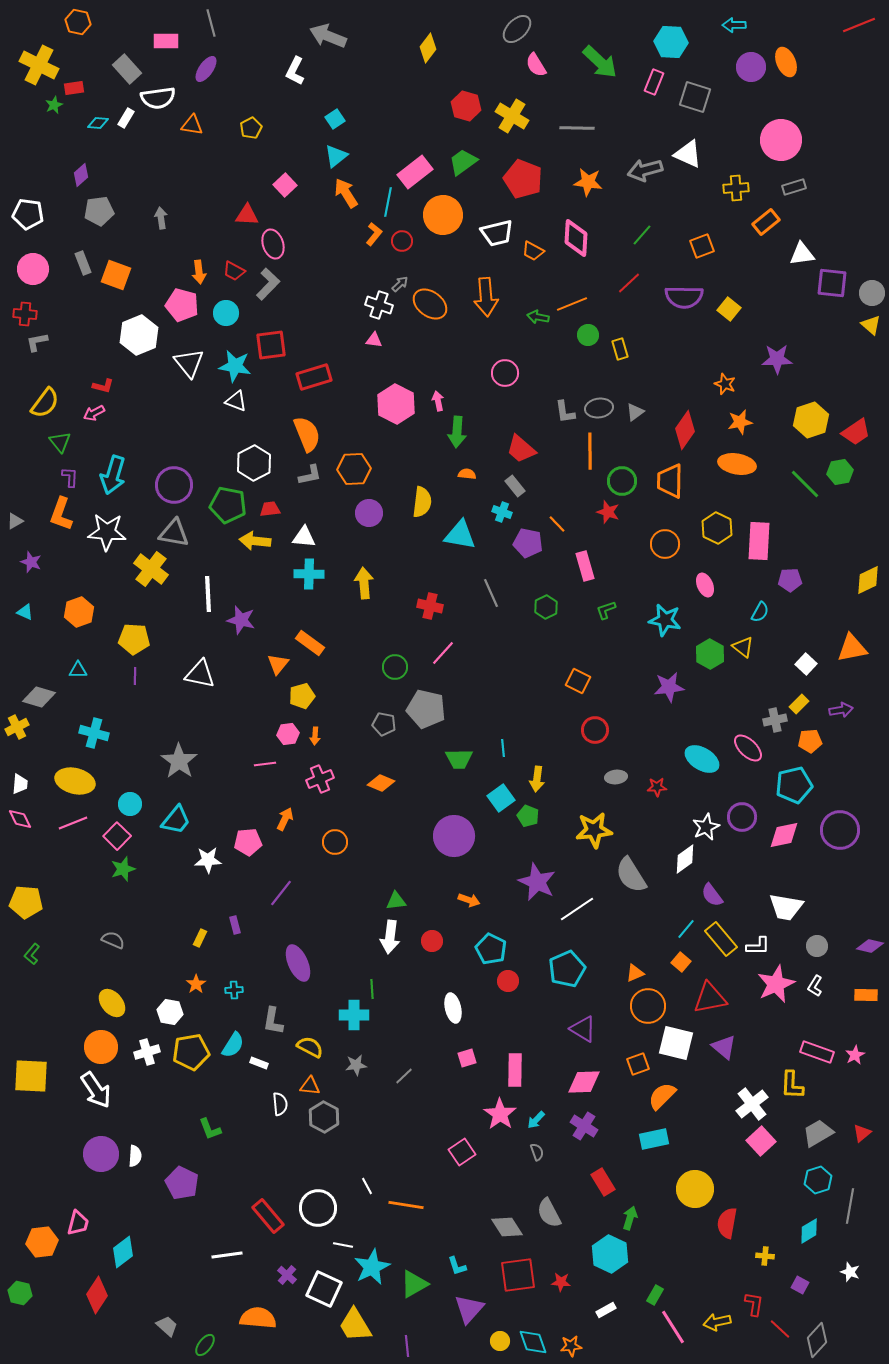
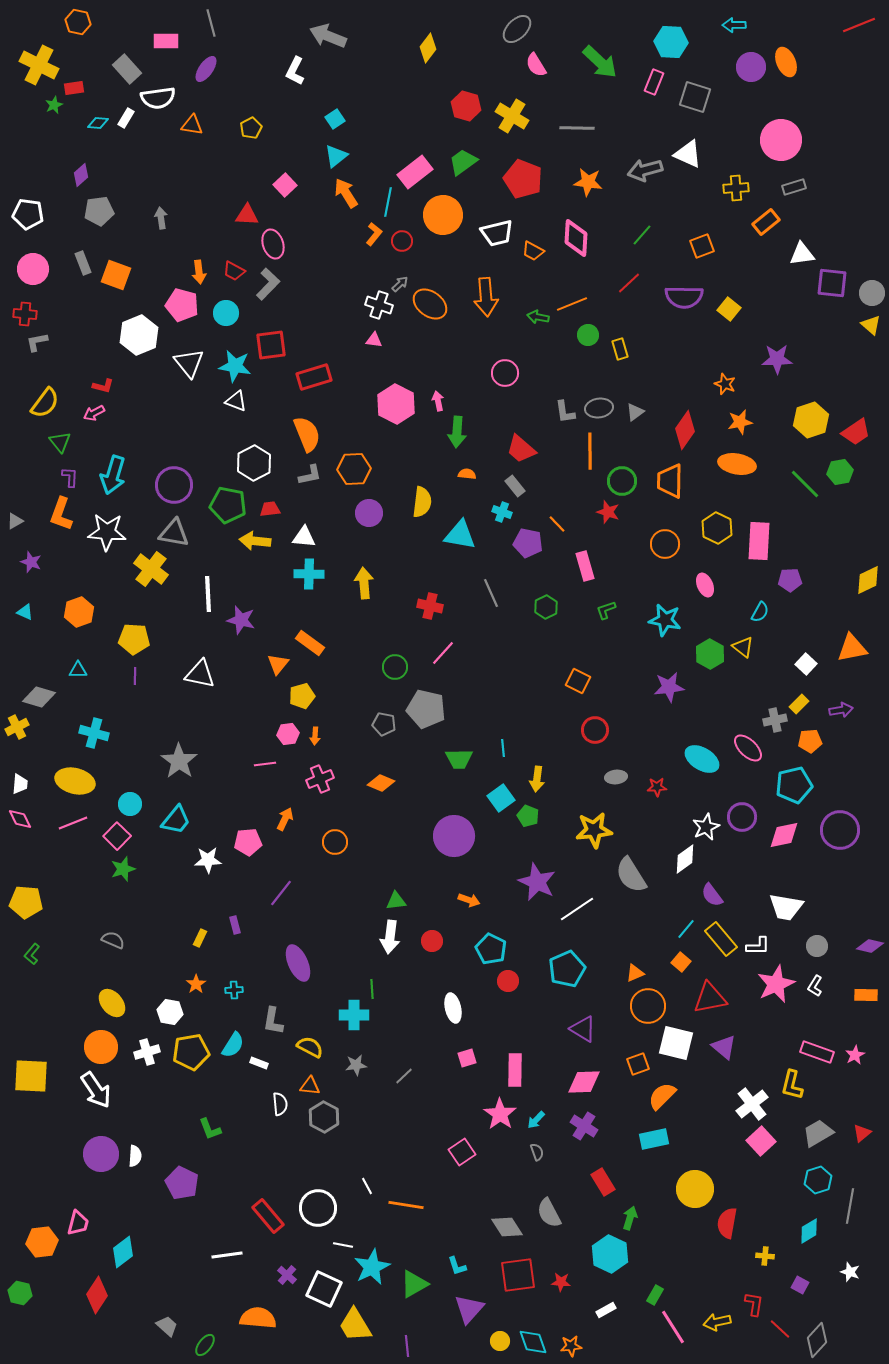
yellow L-shape at (792, 1085): rotated 12 degrees clockwise
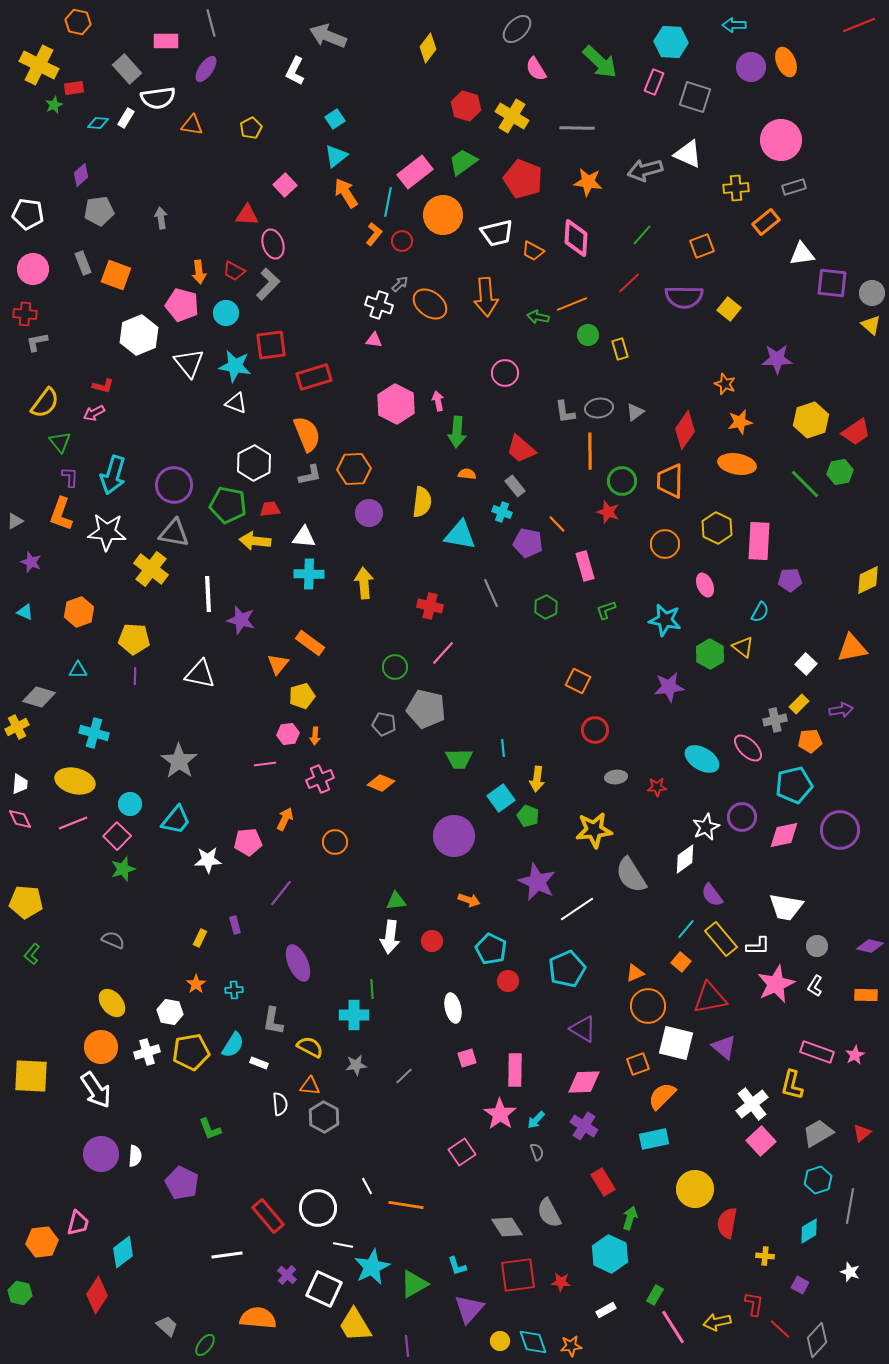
pink semicircle at (536, 65): moved 4 px down
white triangle at (236, 401): moved 2 px down
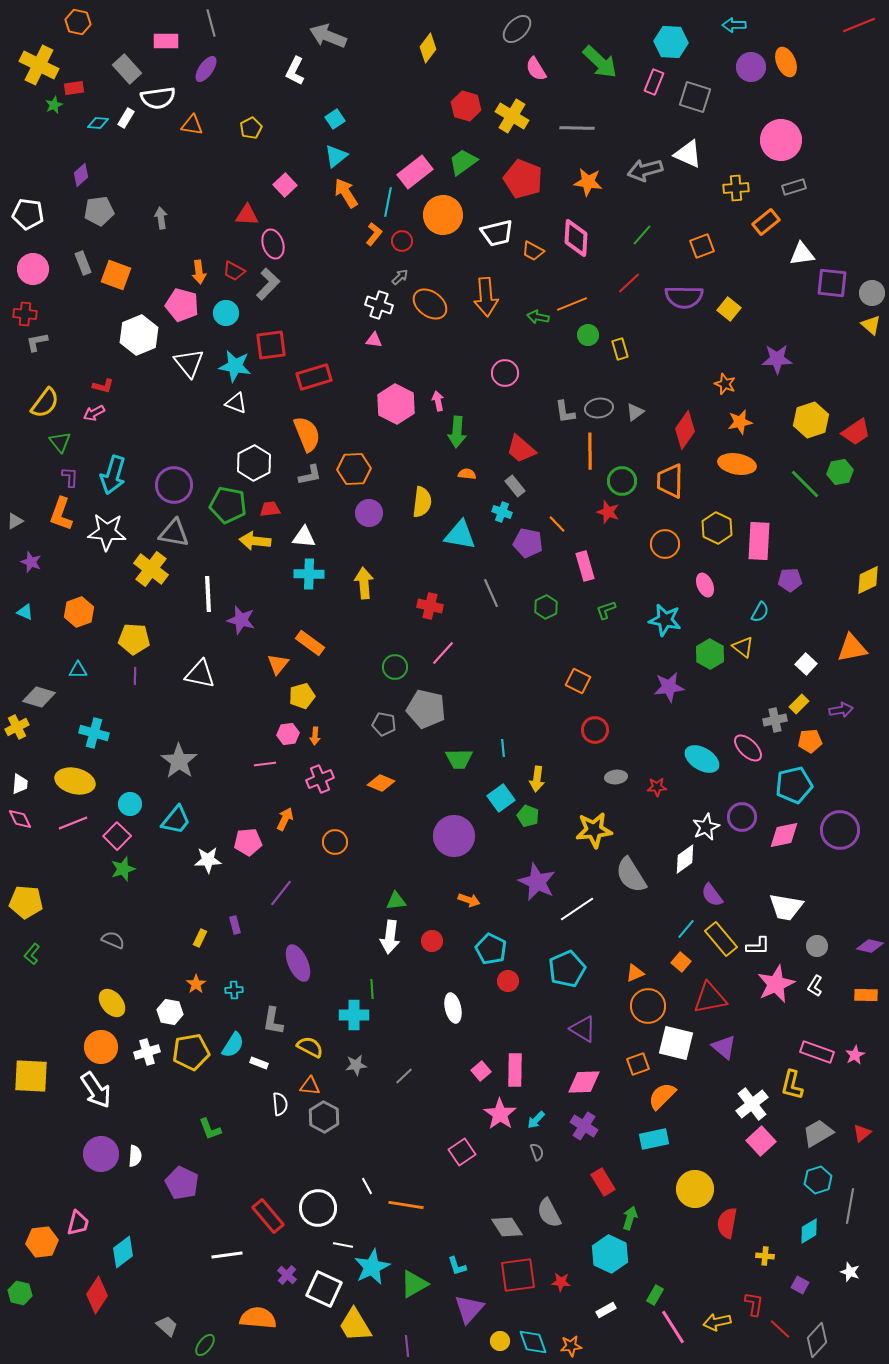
gray arrow at (400, 284): moved 7 px up
pink square at (467, 1058): moved 14 px right, 13 px down; rotated 24 degrees counterclockwise
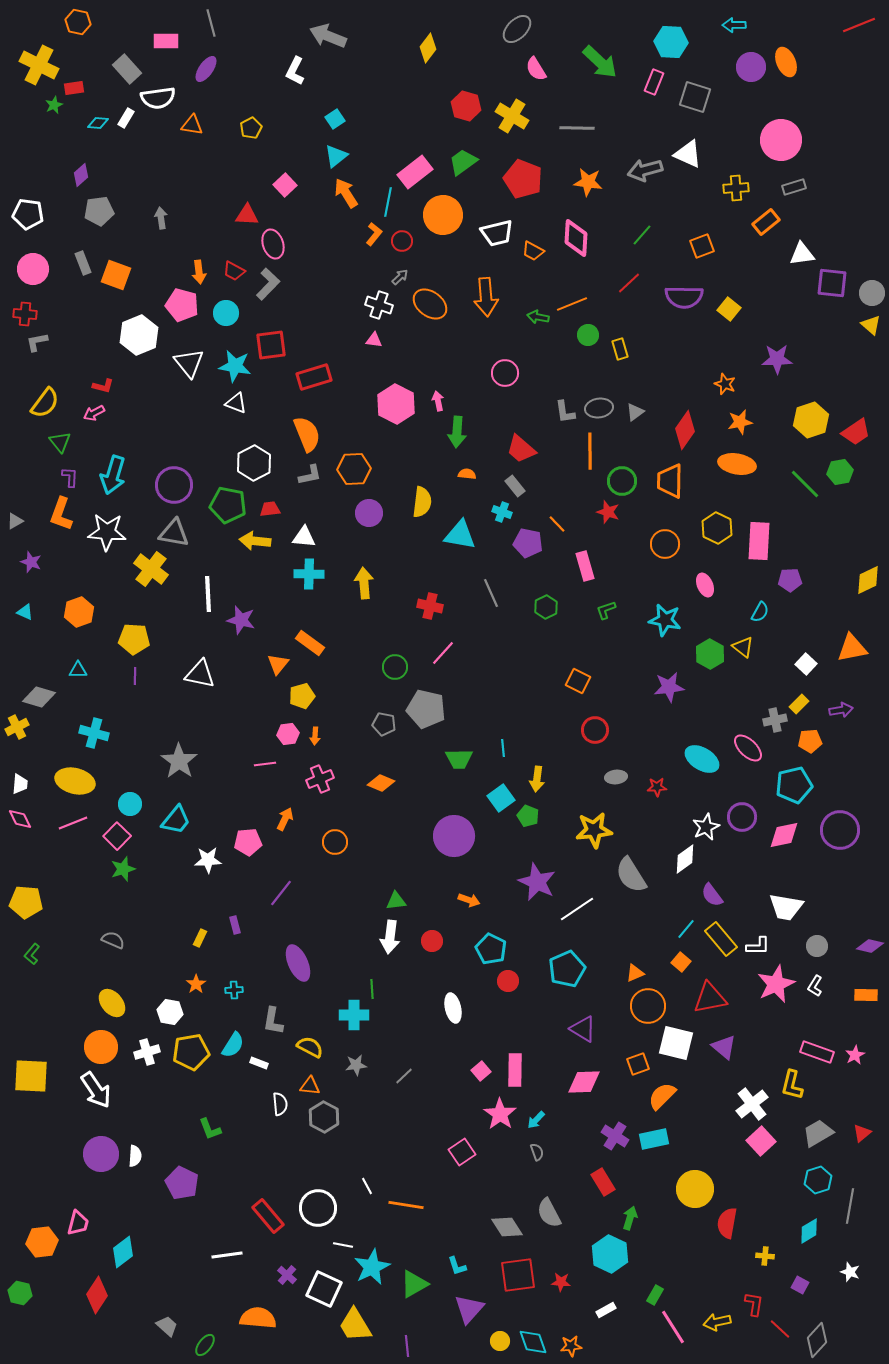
purple cross at (584, 1126): moved 31 px right, 10 px down
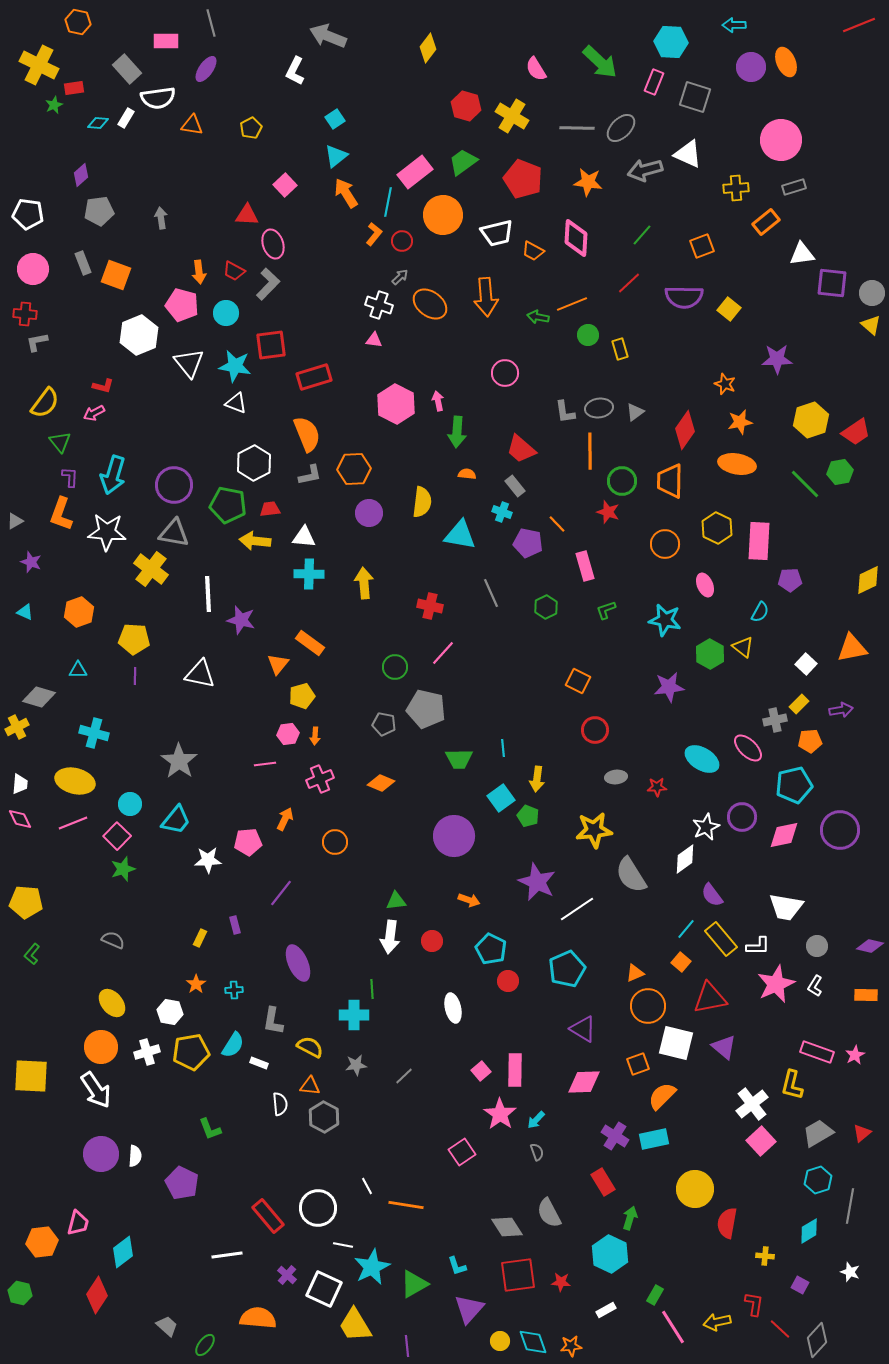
gray ellipse at (517, 29): moved 104 px right, 99 px down
